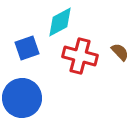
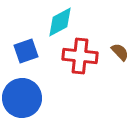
blue square: moved 1 px left, 3 px down
red cross: rotated 8 degrees counterclockwise
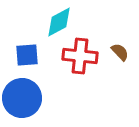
cyan diamond: moved 1 px left
blue square: moved 1 px right, 4 px down; rotated 15 degrees clockwise
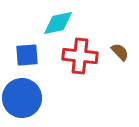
cyan diamond: moved 1 px left, 1 px down; rotated 16 degrees clockwise
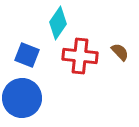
cyan diamond: rotated 44 degrees counterclockwise
blue square: rotated 25 degrees clockwise
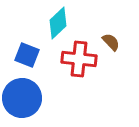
cyan diamond: rotated 12 degrees clockwise
brown semicircle: moved 9 px left, 10 px up
red cross: moved 1 px left, 3 px down
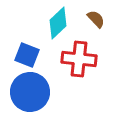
brown semicircle: moved 15 px left, 23 px up
blue circle: moved 8 px right, 6 px up
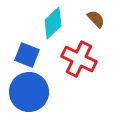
cyan diamond: moved 5 px left
red cross: rotated 20 degrees clockwise
blue circle: moved 1 px left
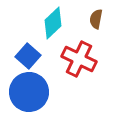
brown semicircle: rotated 126 degrees counterclockwise
blue square: moved 1 px right, 1 px down; rotated 20 degrees clockwise
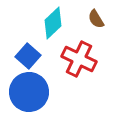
brown semicircle: rotated 42 degrees counterclockwise
